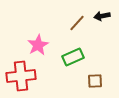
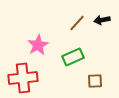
black arrow: moved 4 px down
red cross: moved 2 px right, 2 px down
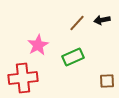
brown square: moved 12 px right
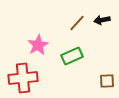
green rectangle: moved 1 px left, 1 px up
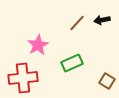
green rectangle: moved 7 px down
brown square: rotated 35 degrees clockwise
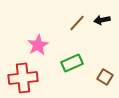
brown square: moved 2 px left, 4 px up
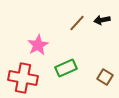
green rectangle: moved 6 px left, 5 px down
red cross: rotated 16 degrees clockwise
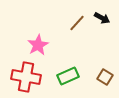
black arrow: moved 2 px up; rotated 140 degrees counterclockwise
green rectangle: moved 2 px right, 8 px down
red cross: moved 3 px right, 1 px up
